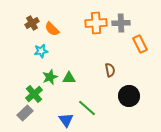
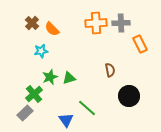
brown cross: rotated 16 degrees counterclockwise
green triangle: rotated 16 degrees counterclockwise
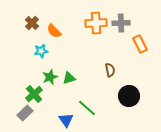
orange semicircle: moved 2 px right, 2 px down
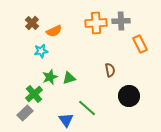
gray cross: moved 2 px up
orange semicircle: rotated 70 degrees counterclockwise
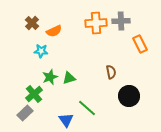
cyan star: rotated 16 degrees clockwise
brown semicircle: moved 1 px right, 2 px down
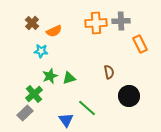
brown semicircle: moved 2 px left
green star: moved 1 px up
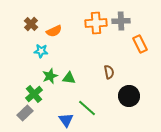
brown cross: moved 1 px left, 1 px down
green triangle: rotated 24 degrees clockwise
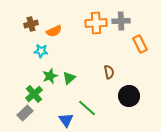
brown cross: rotated 32 degrees clockwise
green triangle: rotated 48 degrees counterclockwise
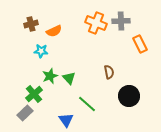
orange cross: rotated 25 degrees clockwise
green triangle: rotated 32 degrees counterclockwise
green line: moved 4 px up
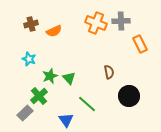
cyan star: moved 12 px left, 8 px down; rotated 16 degrees clockwise
green cross: moved 5 px right, 2 px down
